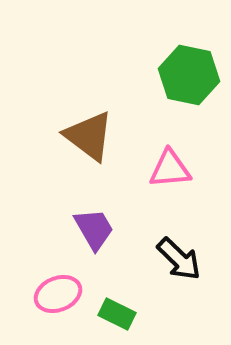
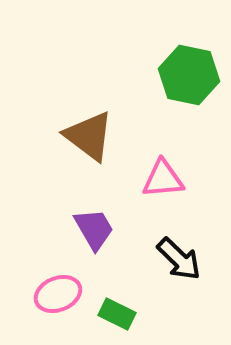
pink triangle: moved 7 px left, 10 px down
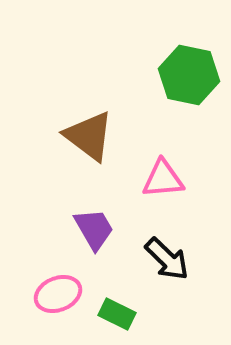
black arrow: moved 12 px left
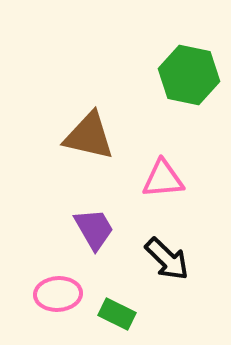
brown triangle: rotated 24 degrees counterclockwise
pink ellipse: rotated 18 degrees clockwise
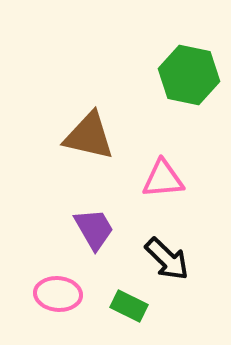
pink ellipse: rotated 9 degrees clockwise
green rectangle: moved 12 px right, 8 px up
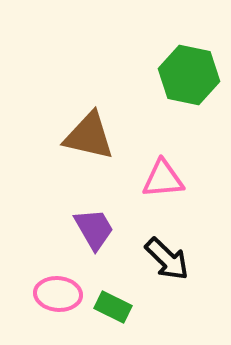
green rectangle: moved 16 px left, 1 px down
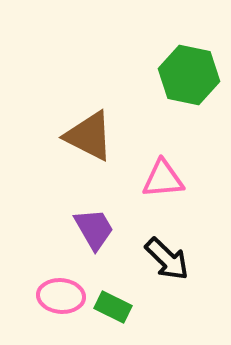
brown triangle: rotated 14 degrees clockwise
pink ellipse: moved 3 px right, 2 px down
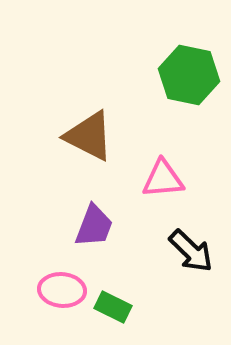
purple trapezoid: moved 3 px up; rotated 51 degrees clockwise
black arrow: moved 24 px right, 8 px up
pink ellipse: moved 1 px right, 6 px up
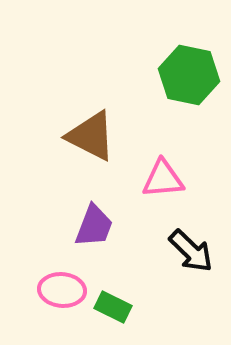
brown triangle: moved 2 px right
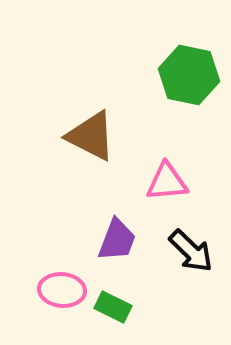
pink triangle: moved 4 px right, 3 px down
purple trapezoid: moved 23 px right, 14 px down
